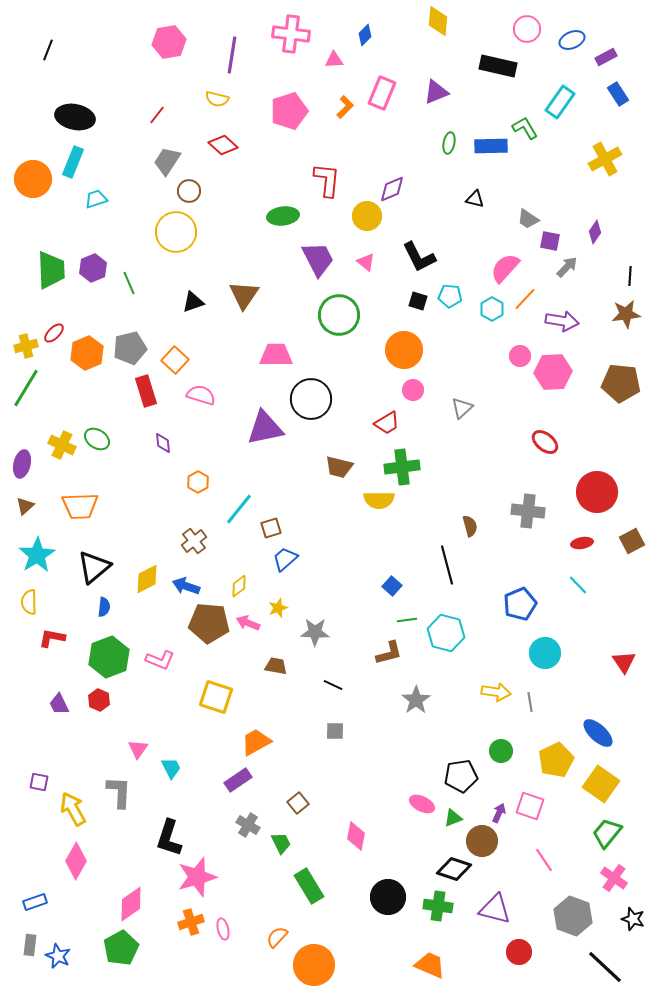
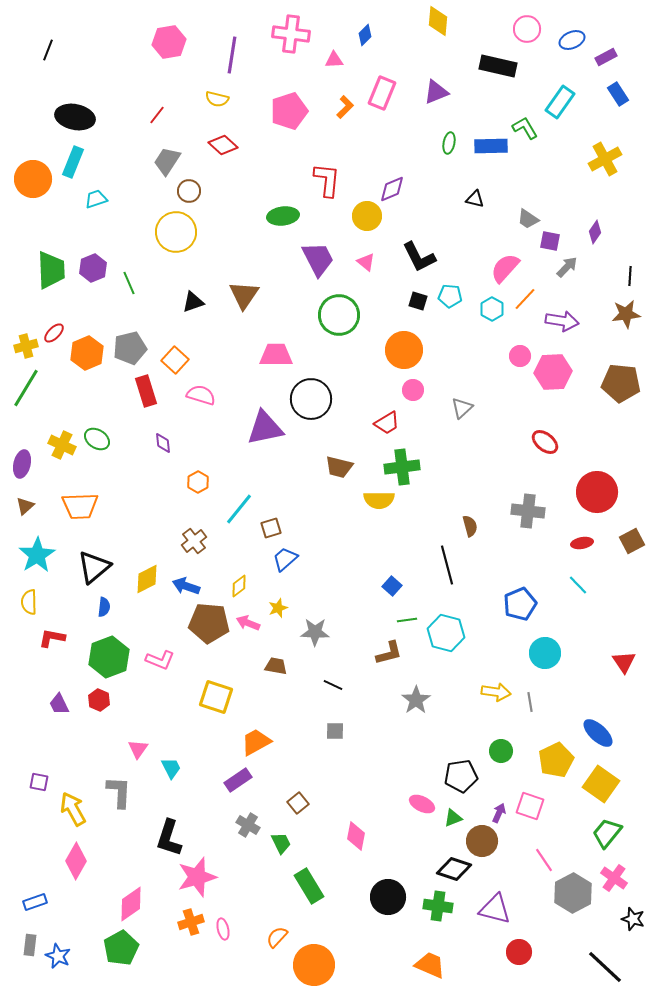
gray hexagon at (573, 916): moved 23 px up; rotated 12 degrees clockwise
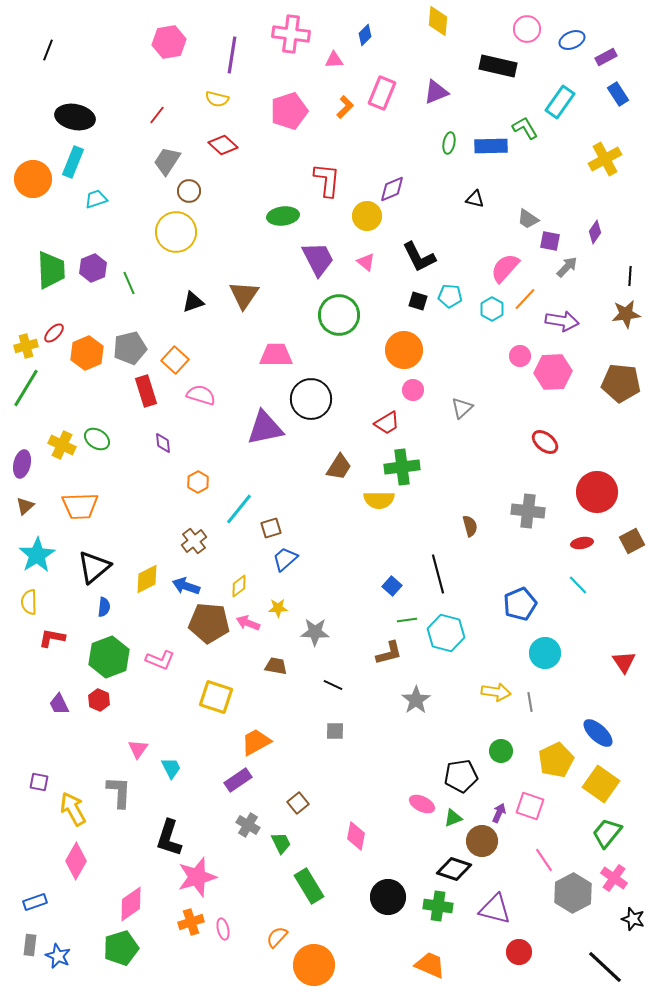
brown trapezoid at (339, 467): rotated 72 degrees counterclockwise
black line at (447, 565): moved 9 px left, 9 px down
yellow star at (278, 608): rotated 18 degrees clockwise
green pentagon at (121, 948): rotated 12 degrees clockwise
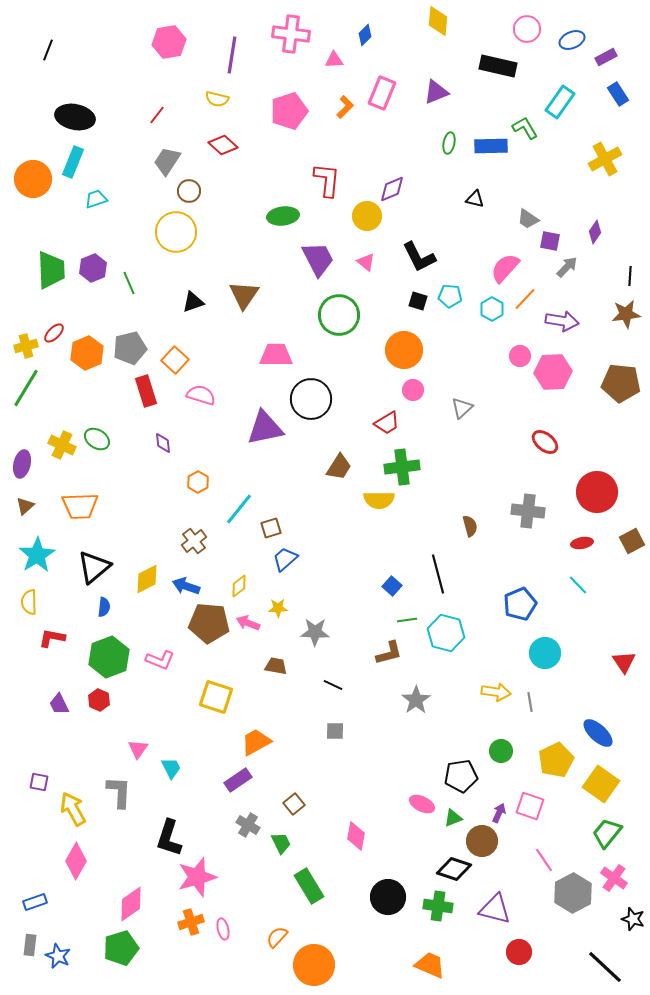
brown square at (298, 803): moved 4 px left, 1 px down
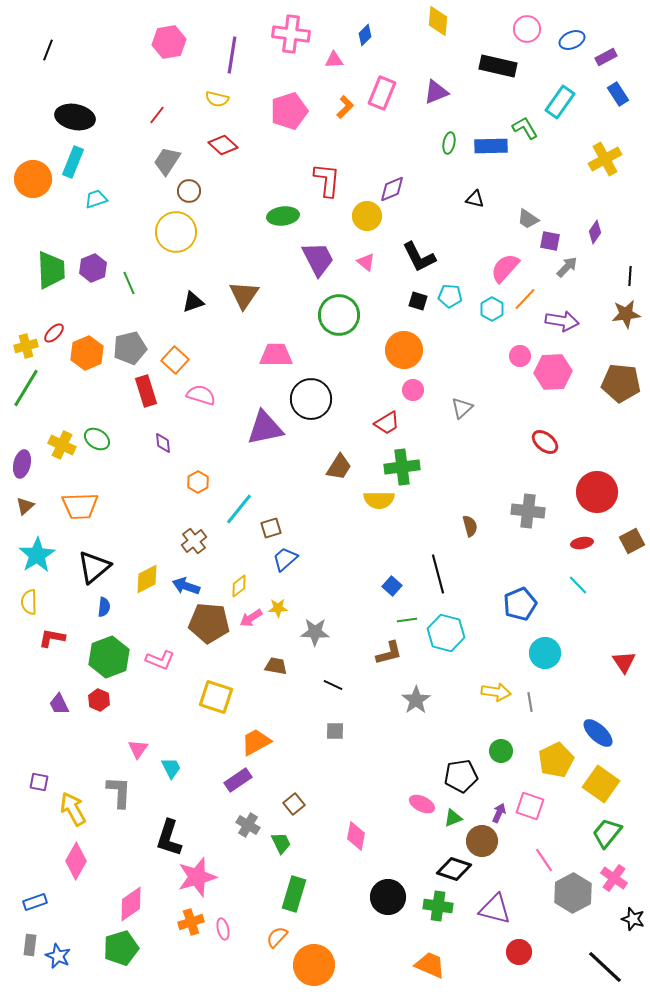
pink arrow at (248, 623): moved 3 px right, 5 px up; rotated 55 degrees counterclockwise
green rectangle at (309, 886): moved 15 px left, 8 px down; rotated 48 degrees clockwise
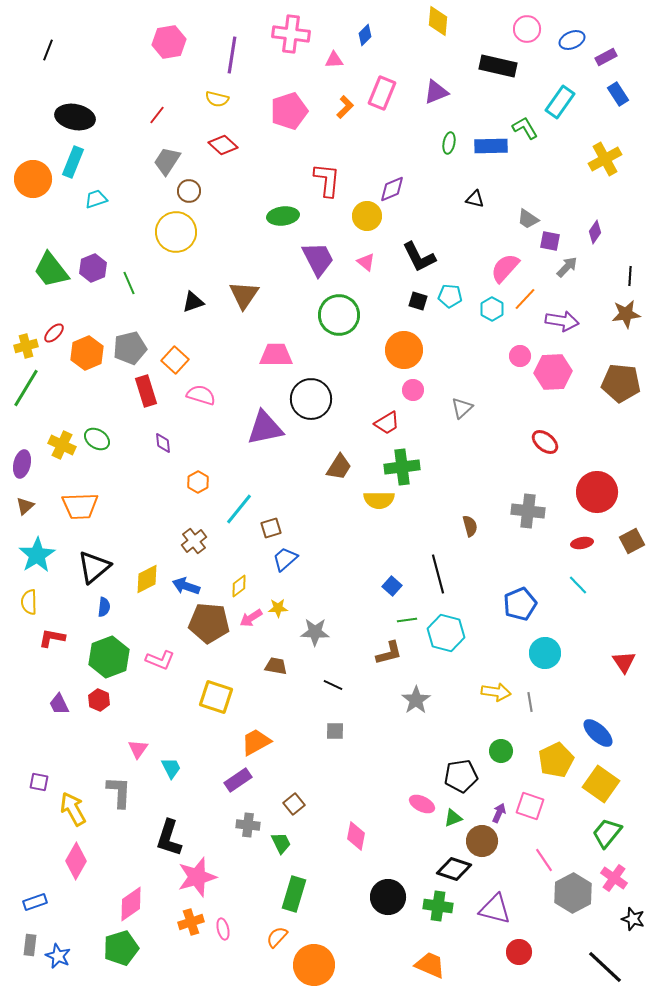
green trapezoid at (51, 270): rotated 144 degrees clockwise
gray cross at (248, 825): rotated 25 degrees counterclockwise
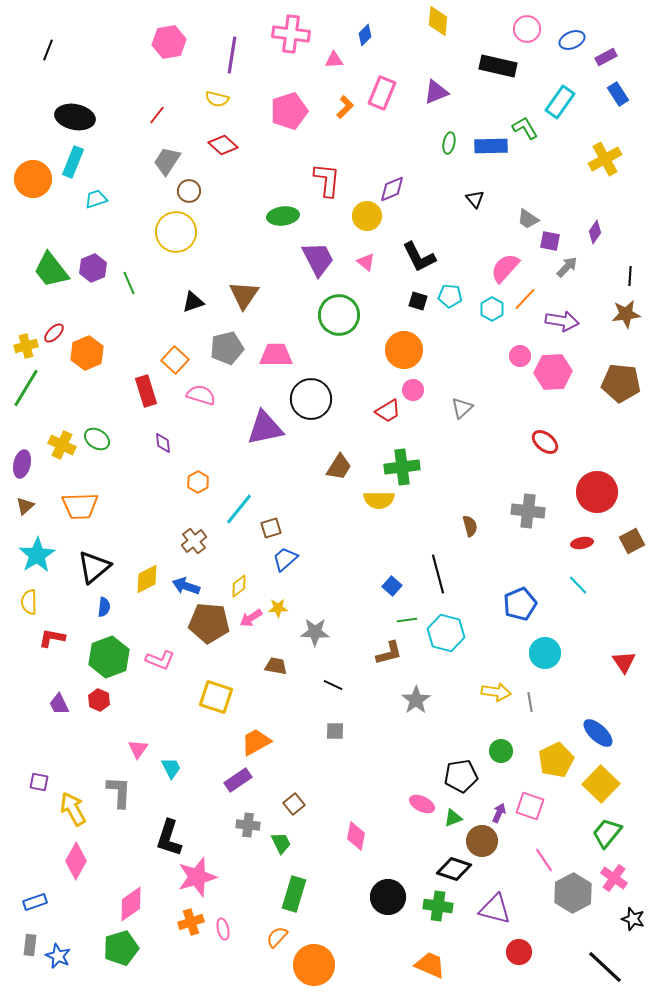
black triangle at (475, 199): rotated 36 degrees clockwise
gray pentagon at (130, 348): moved 97 px right
red trapezoid at (387, 423): moved 1 px right, 12 px up
yellow square at (601, 784): rotated 9 degrees clockwise
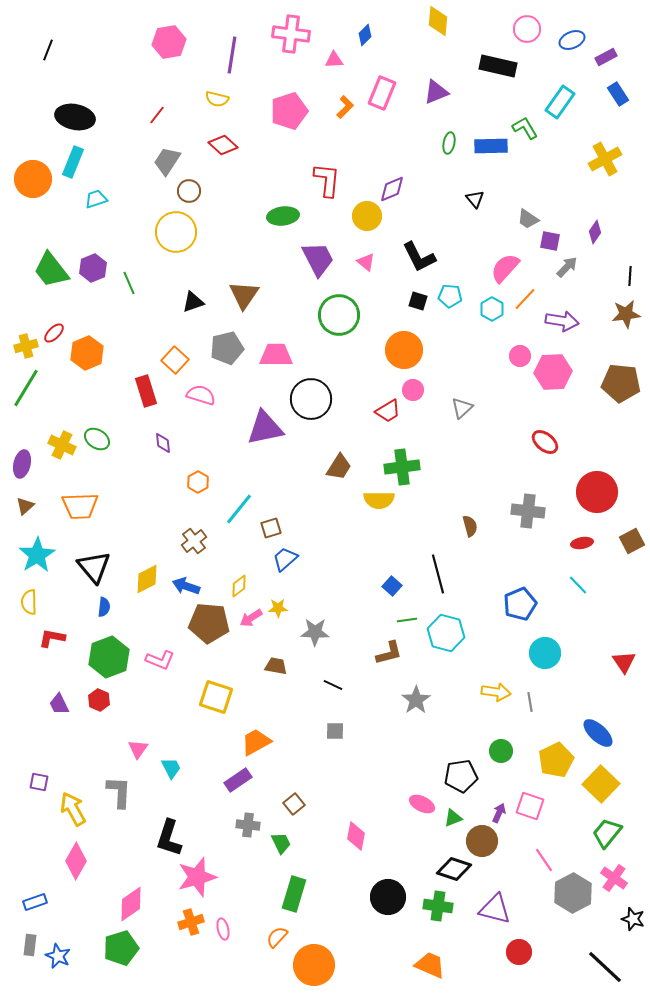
black triangle at (94, 567): rotated 30 degrees counterclockwise
